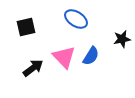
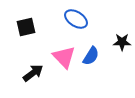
black star: moved 3 px down; rotated 12 degrees clockwise
black arrow: moved 5 px down
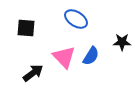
black square: moved 1 px down; rotated 18 degrees clockwise
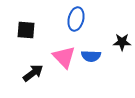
blue ellipse: rotated 70 degrees clockwise
black square: moved 2 px down
blue semicircle: rotated 60 degrees clockwise
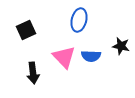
blue ellipse: moved 3 px right, 1 px down
black square: rotated 30 degrees counterclockwise
black star: moved 1 px left, 4 px down; rotated 12 degrees clockwise
black arrow: rotated 120 degrees clockwise
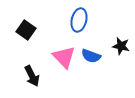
black square: rotated 30 degrees counterclockwise
blue semicircle: rotated 18 degrees clockwise
black arrow: moved 1 px left, 3 px down; rotated 20 degrees counterclockwise
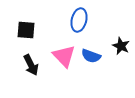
black square: rotated 30 degrees counterclockwise
black star: rotated 12 degrees clockwise
pink triangle: moved 1 px up
black arrow: moved 1 px left, 11 px up
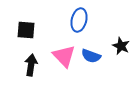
black arrow: rotated 145 degrees counterclockwise
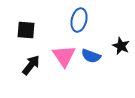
pink triangle: rotated 10 degrees clockwise
black arrow: rotated 30 degrees clockwise
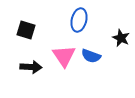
black square: rotated 12 degrees clockwise
black star: moved 8 px up
black arrow: moved 2 px down; rotated 55 degrees clockwise
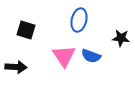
black star: rotated 18 degrees counterclockwise
black arrow: moved 15 px left
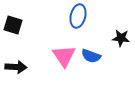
blue ellipse: moved 1 px left, 4 px up
black square: moved 13 px left, 5 px up
